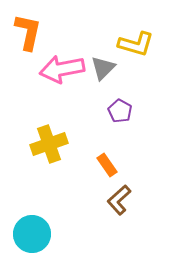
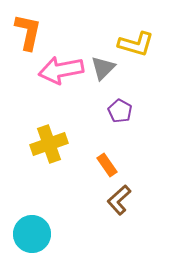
pink arrow: moved 1 px left, 1 px down
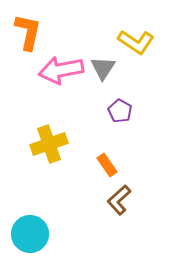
yellow L-shape: moved 2 px up; rotated 18 degrees clockwise
gray triangle: rotated 12 degrees counterclockwise
cyan circle: moved 2 px left
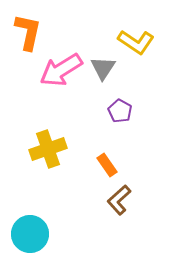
pink arrow: rotated 21 degrees counterclockwise
yellow cross: moved 1 px left, 5 px down
